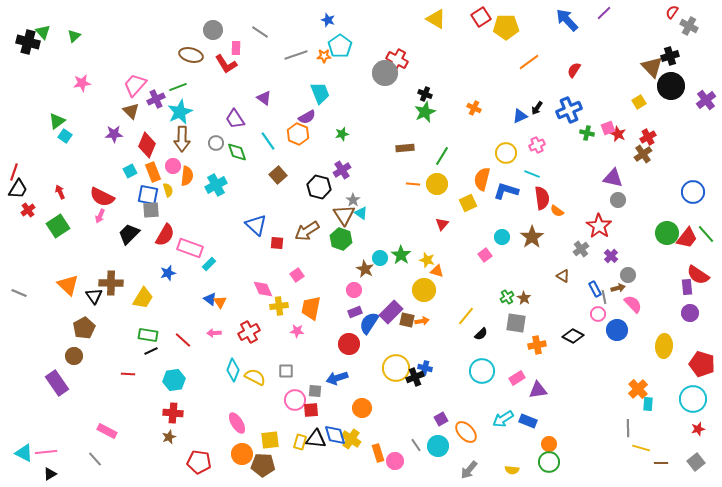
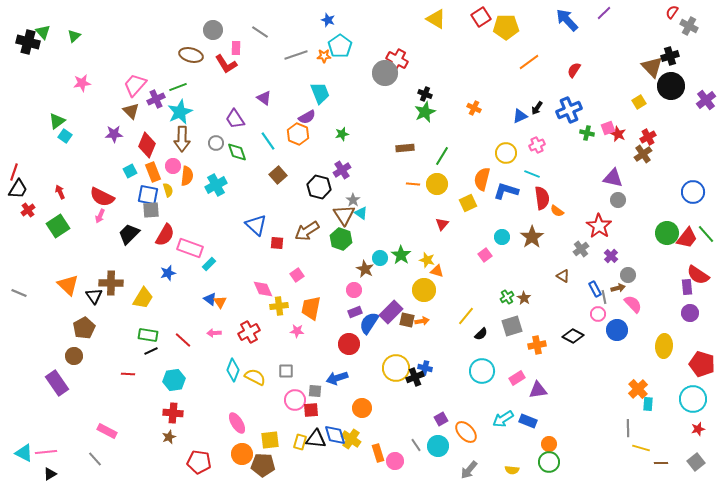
gray square at (516, 323): moved 4 px left, 3 px down; rotated 25 degrees counterclockwise
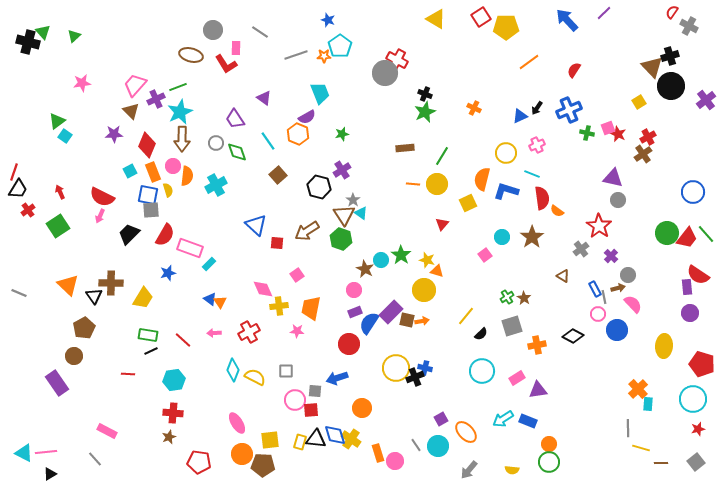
cyan circle at (380, 258): moved 1 px right, 2 px down
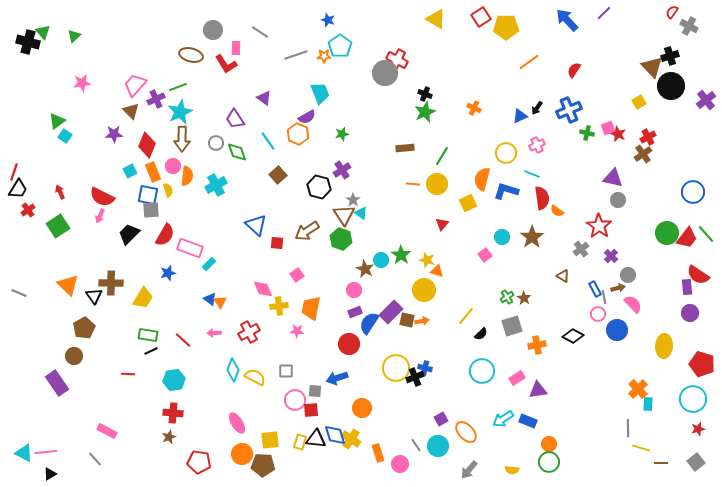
pink circle at (395, 461): moved 5 px right, 3 px down
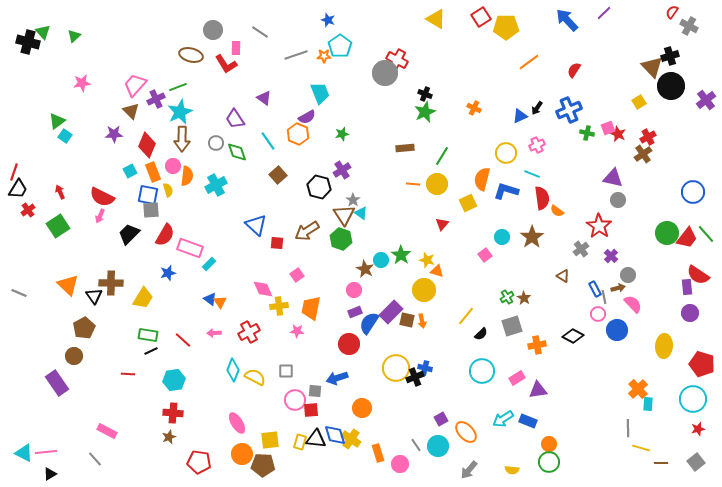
orange arrow at (422, 321): rotated 88 degrees clockwise
